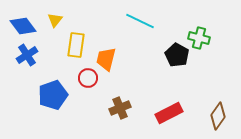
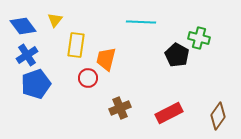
cyan line: moved 1 px right, 1 px down; rotated 24 degrees counterclockwise
blue pentagon: moved 17 px left, 11 px up
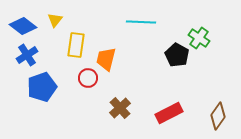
blue diamond: rotated 16 degrees counterclockwise
green cross: rotated 20 degrees clockwise
blue pentagon: moved 6 px right, 3 px down
brown cross: rotated 20 degrees counterclockwise
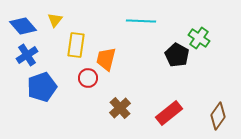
cyan line: moved 1 px up
blue diamond: rotated 12 degrees clockwise
red rectangle: rotated 12 degrees counterclockwise
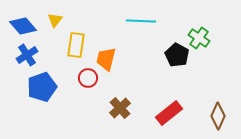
brown diamond: rotated 12 degrees counterclockwise
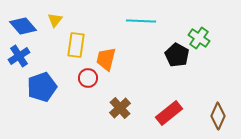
blue cross: moved 8 px left, 1 px down
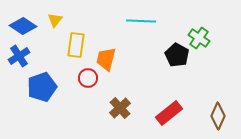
blue diamond: rotated 16 degrees counterclockwise
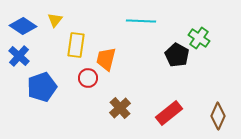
blue cross: rotated 15 degrees counterclockwise
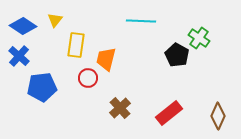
blue pentagon: rotated 12 degrees clockwise
